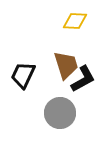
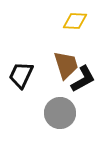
black trapezoid: moved 2 px left
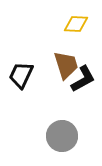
yellow diamond: moved 1 px right, 3 px down
gray circle: moved 2 px right, 23 px down
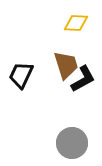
yellow diamond: moved 1 px up
gray circle: moved 10 px right, 7 px down
